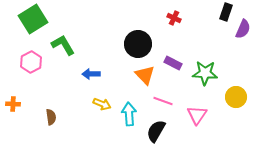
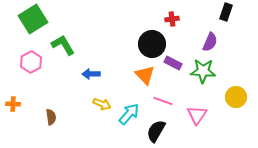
red cross: moved 2 px left, 1 px down; rotated 32 degrees counterclockwise
purple semicircle: moved 33 px left, 13 px down
black circle: moved 14 px right
green star: moved 2 px left, 2 px up
cyan arrow: rotated 45 degrees clockwise
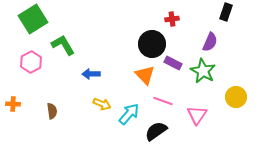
green star: rotated 25 degrees clockwise
brown semicircle: moved 1 px right, 6 px up
black semicircle: rotated 25 degrees clockwise
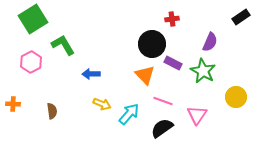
black rectangle: moved 15 px right, 5 px down; rotated 36 degrees clockwise
black semicircle: moved 6 px right, 3 px up
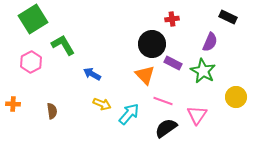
black rectangle: moved 13 px left; rotated 60 degrees clockwise
blue arrow: moved 1 px right; rotated 30 degrees clockwise
black semicircle: moved 4 px right
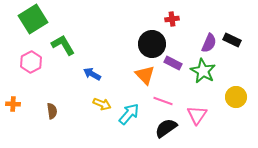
black rectangle: moved 4 px right, 23 px down
purple semicircle: moved 1 px left, 1 px down
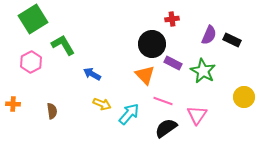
purple semicircle: moved 8 px up
yellow circle: moved 8 px right
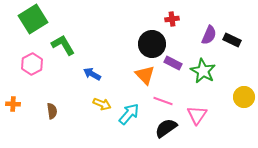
pink hexagon: moved 1 px right, 2 px down
